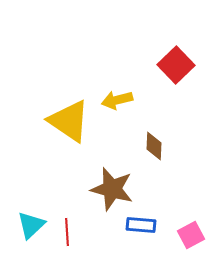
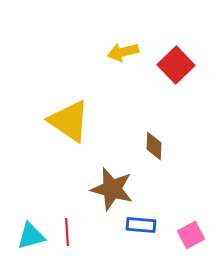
yellow arrow: moved 6 px right, 48 px up
cyan triangle: moved 11 px down; rotated 28 degrees clockwise
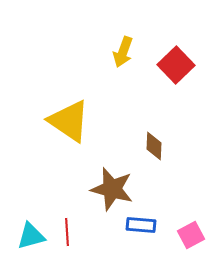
yellow arrow: rotated 56 degrees counterclockwise
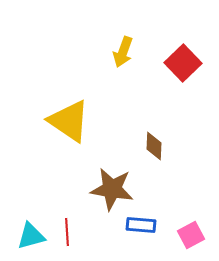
red square: moved 7 px right, 2 px up
brown star: rotated 6 degrees counterclockwise
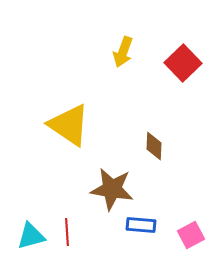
yellow triangle: moved 4 px down
